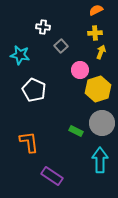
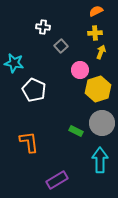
orange semicircle: moved 1 px down
cyan star: moved 6 px left, 8 px down
purple rectangle: moved 5 px right, 4 px down; rotated 65 degrees counterclockwise
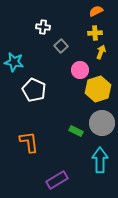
cyan star: moved 1 px up
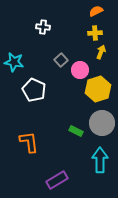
gray square: moved 14 px down
